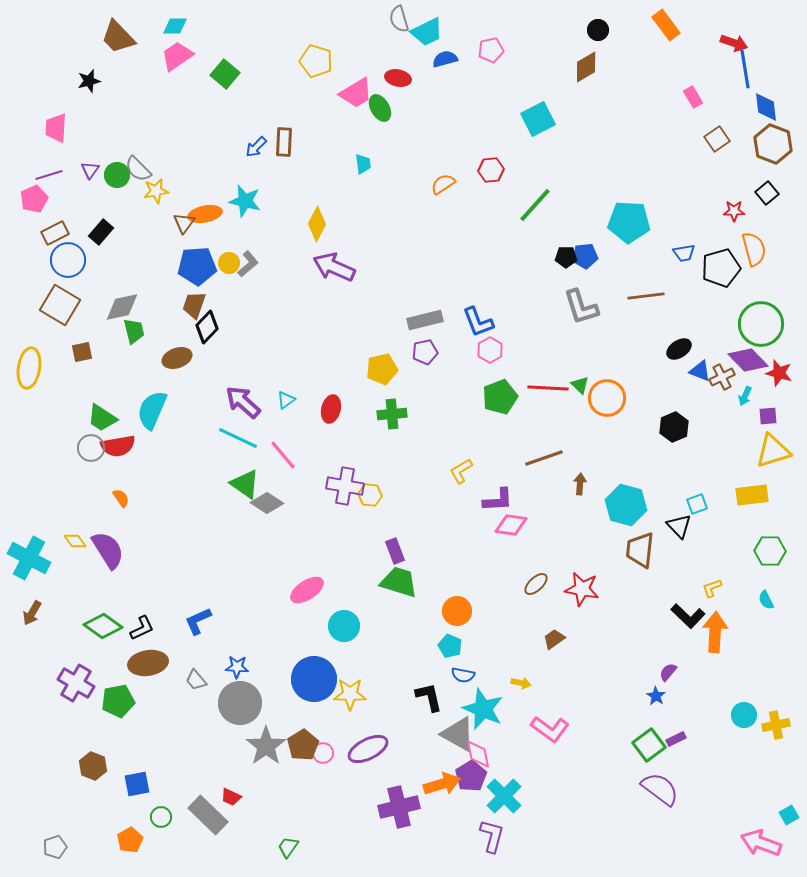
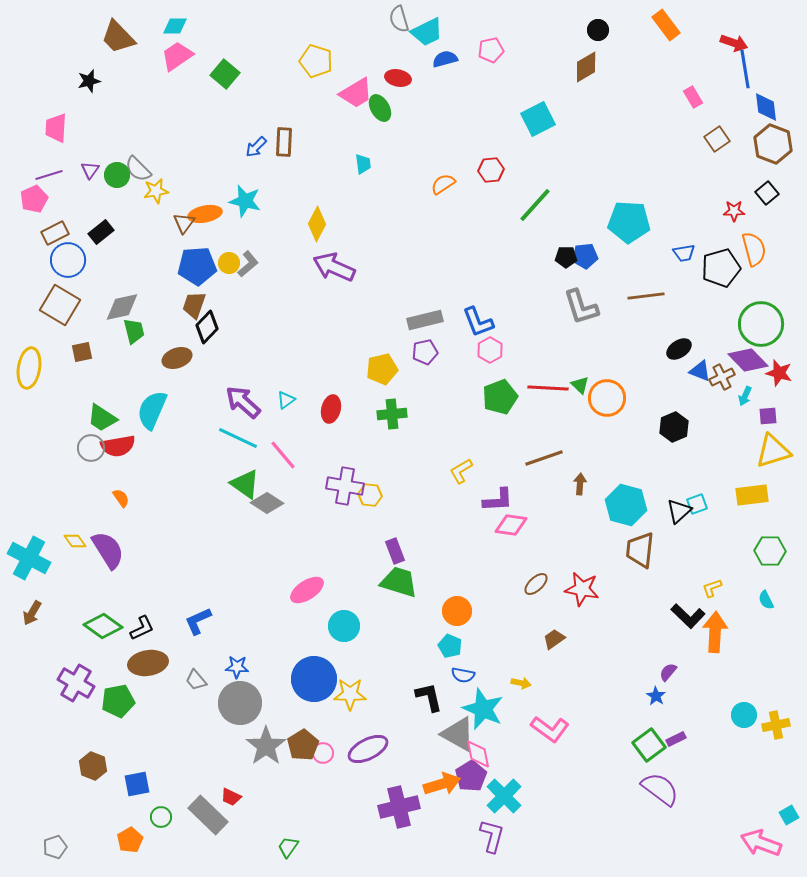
black rectangle at (101, 232): rotated 10 degrees clockwise
black triangle at (679, 526): moved 15 px up; rotated 32 degrees clockwise
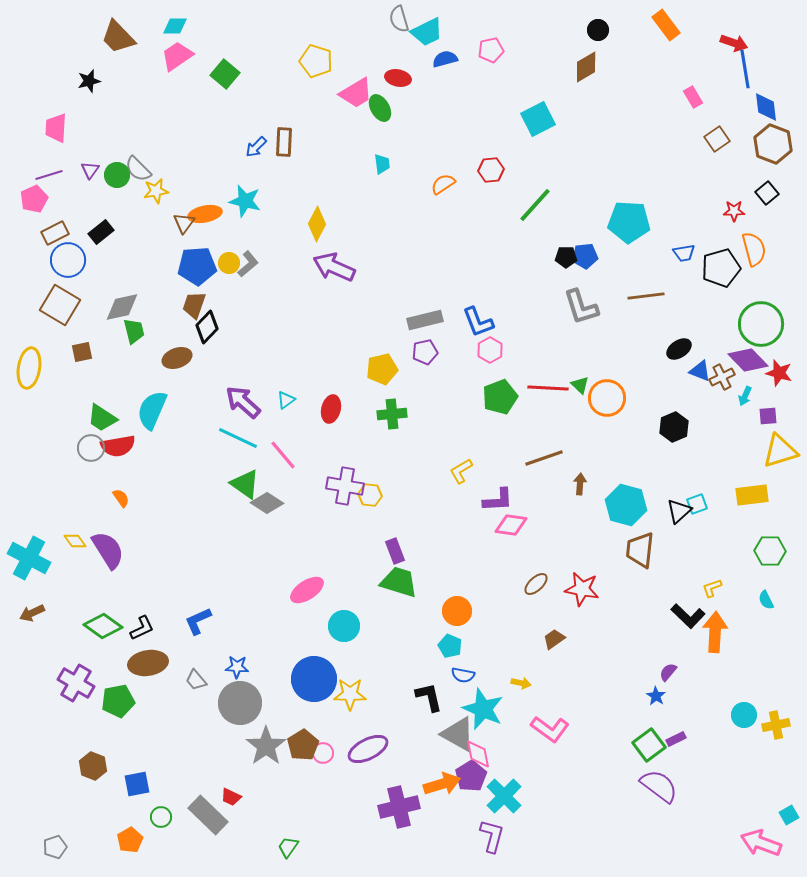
cyan trapezoid at (363, 164): moved 19 px right
yellow triangle at (773, 451): moved 7 px right
brown arrow at (32, 613): rotated 35 degrees clockwise
purple semicircle at (660, 789): moved 1 px left, 3 px up
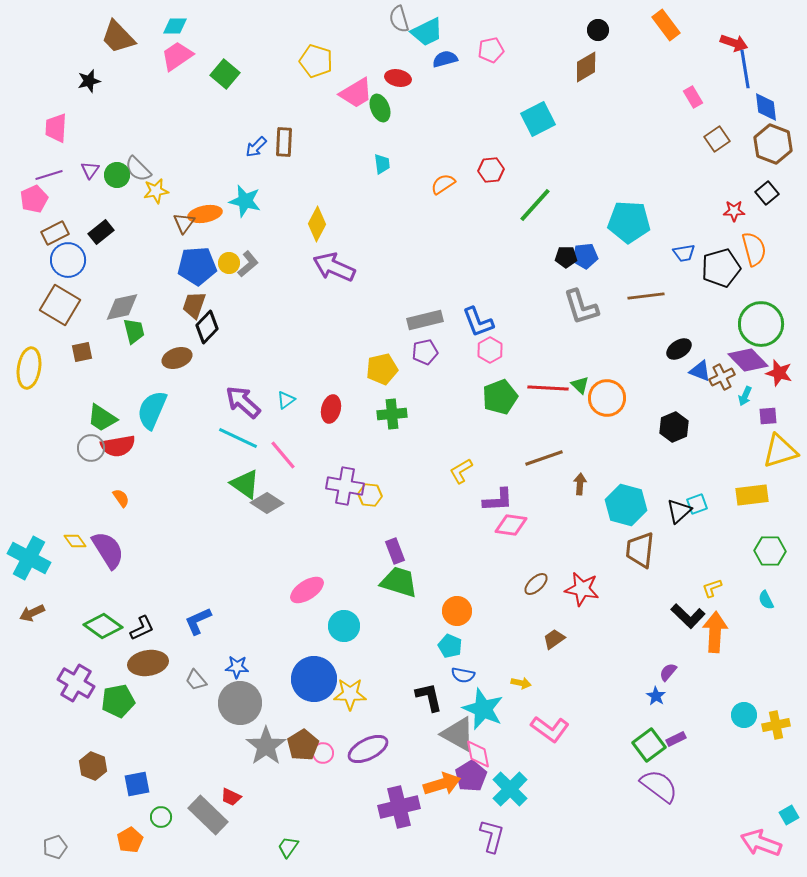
green ellipse at (380, 108): rotated 8 degrees clockwise
cyan cross at (504, 796): moved 6 px right, 7 px up
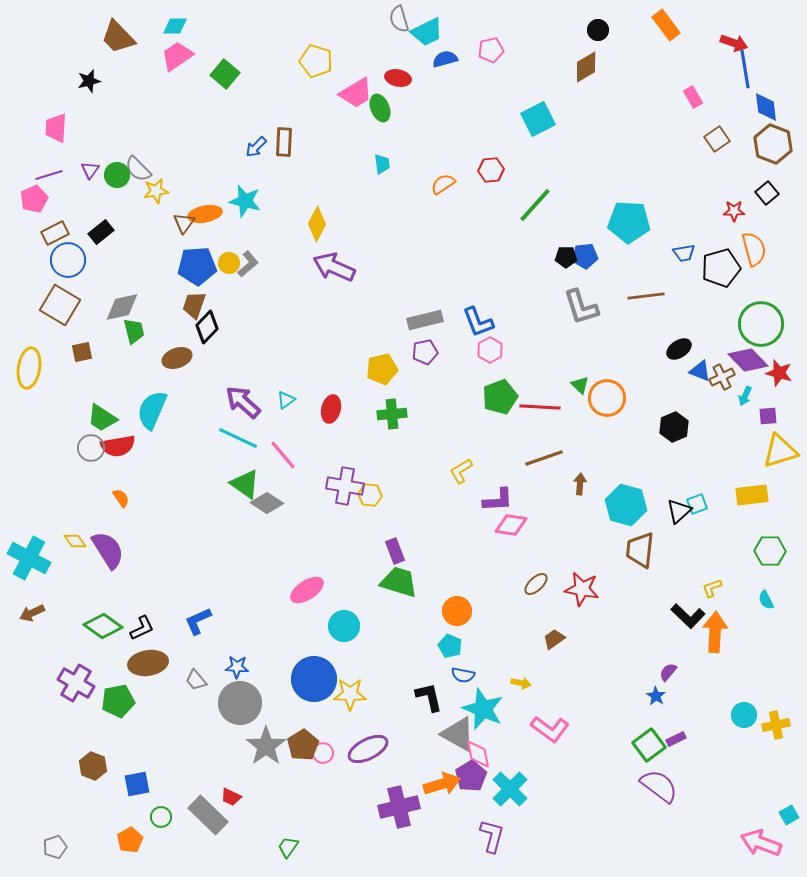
red line at (548, 388): moved 8 px left, 19 px down
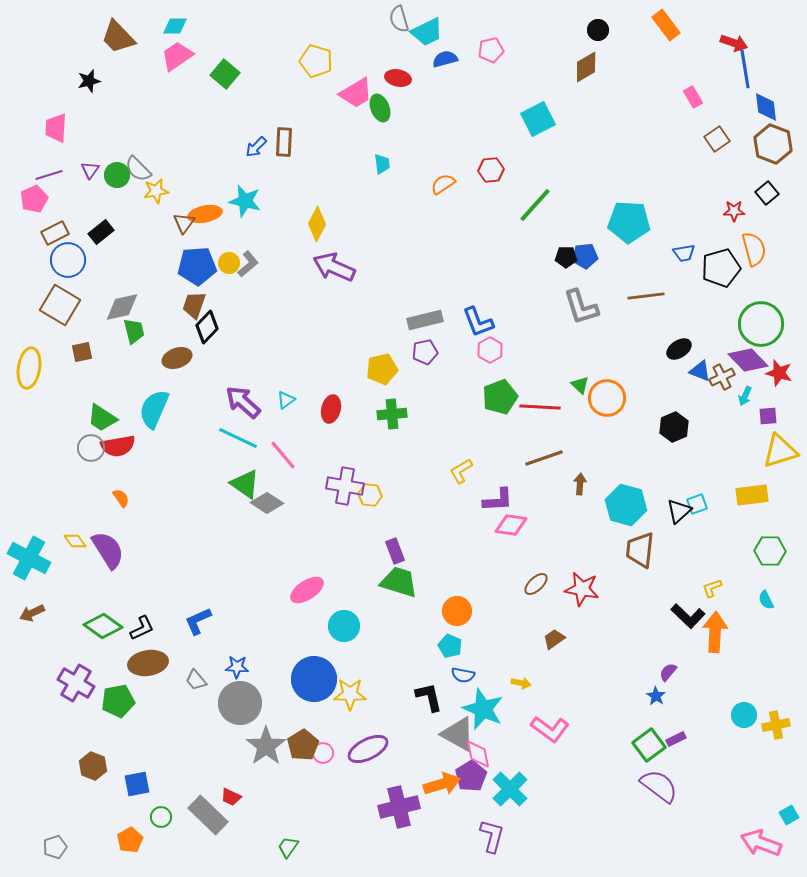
cyan semicircle at (152, 410): moved 2 px right, 1 px up
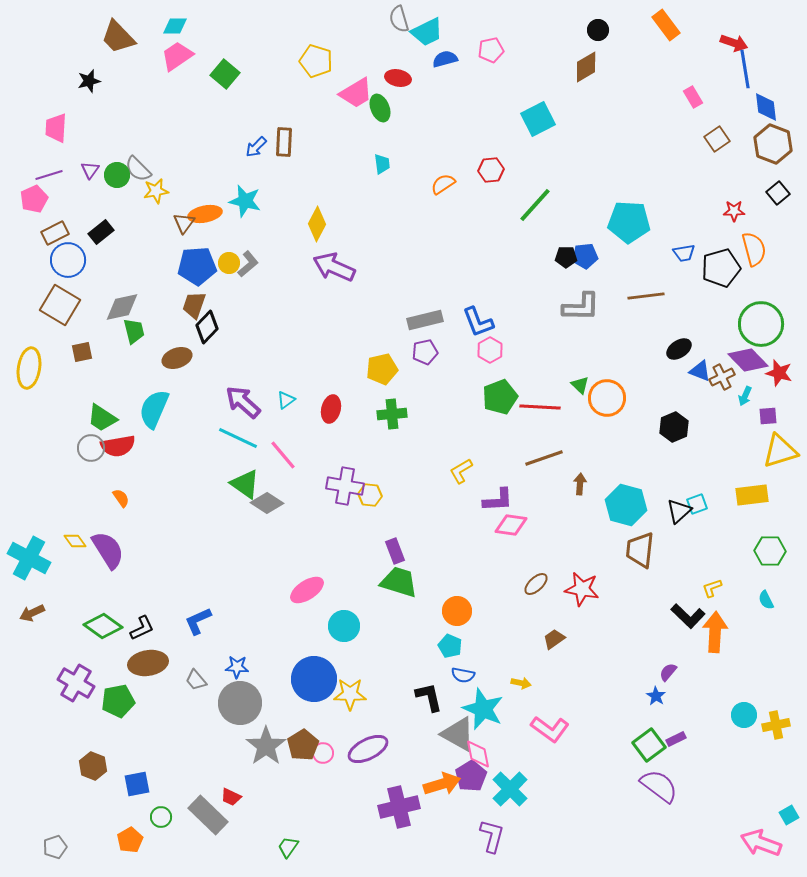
black square at (767, 193): moved 11 px right
gray L-shape at (581, 307): rotated 72 degrees counterclockwise
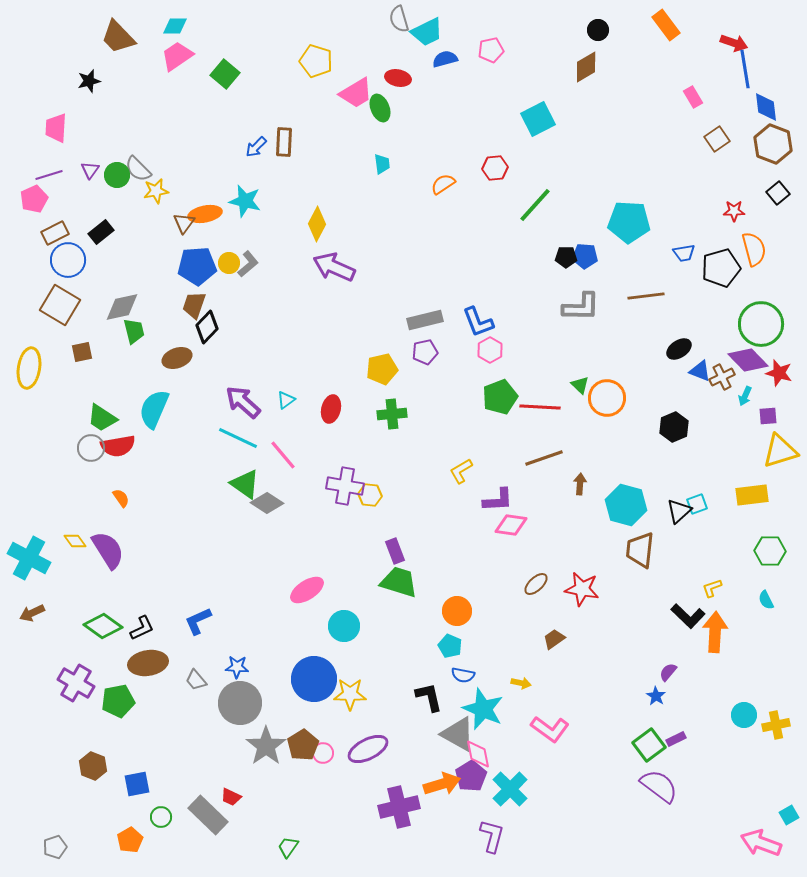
red hexagon at (491, 170): moved 4 px right, 2 px up
blue pentagon at (585, 256): rotated 10 degrees clockwise
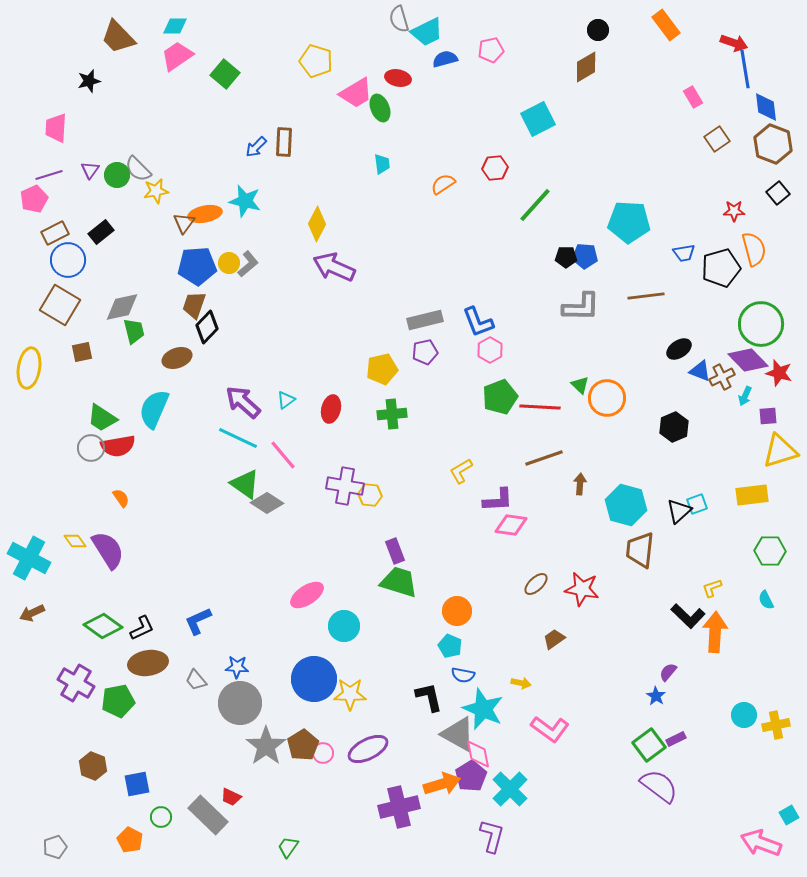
pink ellipse at (307, 590): moved 5 px down
orange pentagon at (130, 840): rotated 15 degrees counterclockwise
